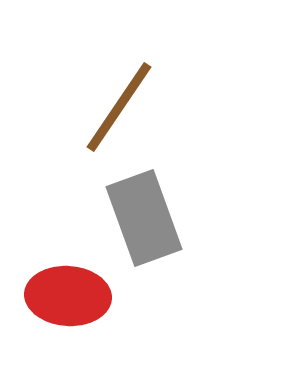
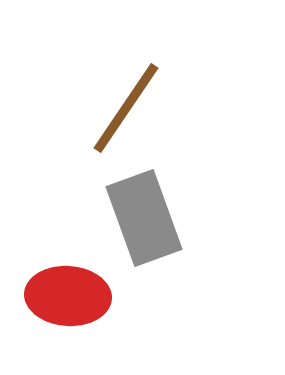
brown line: moved 7 px right, 1 px down
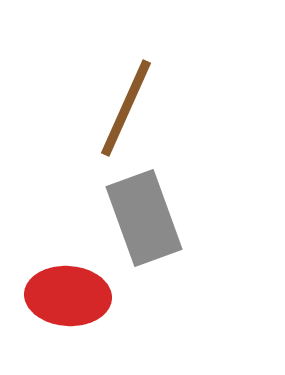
brown line: rotated 10 degrees counterclockwise
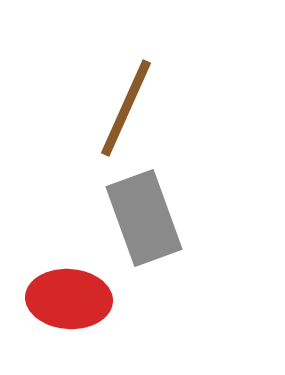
red ellipse: moved 1 px right, 3 px down
